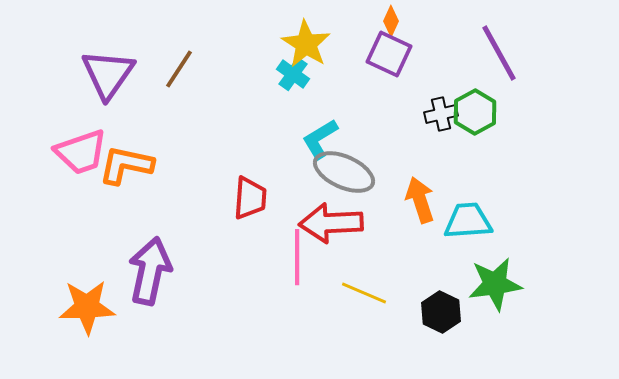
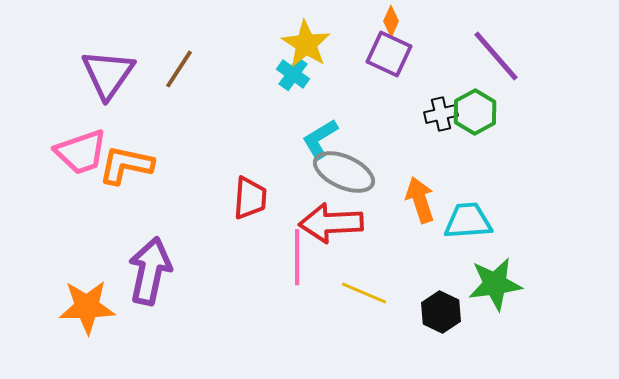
purple line: moved 3 px left, 3 px down; rotated 12 degrees counterclockwise
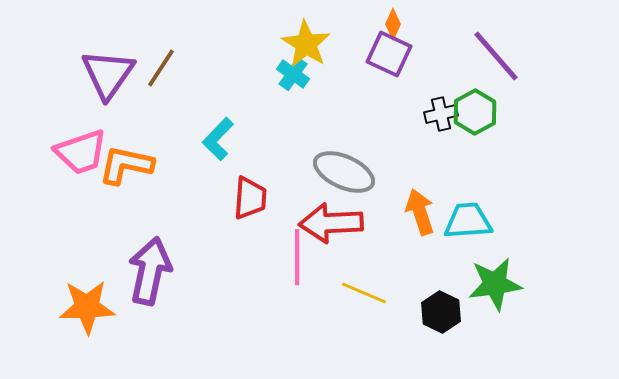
orange diamond: moved 2 px right, 3 px down
brown line: moved 18 px left, 1 px up
cyan L-shape: moved 102 px left; rotated 15 degrees counterclockwise
orange arrow: moved 12 px down
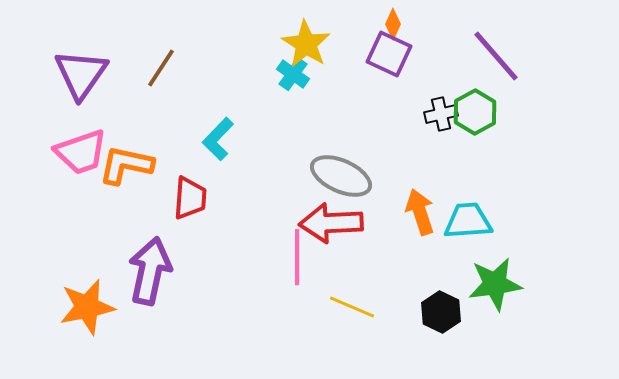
purple triangle: moved 27 px left
gray ellipse: moved 3 px left, 4 px down
red trapezoid: moved 60 px left
yellow line: moved 12 px left, 14 px down
orange star: rotated 10 degrees counterclockwise
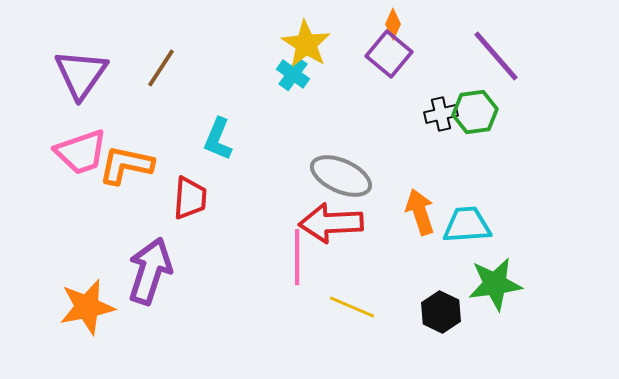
purple square: rotated 15 degrees clockwise
green hexagon: rotated 21 degrees clockwise
cyan L-shape: rotated 21 degrees counterclockwise
cyan trapezoid: moved 1 px left, 4 px down
purple arrow: rotated 6 degrees clockwise
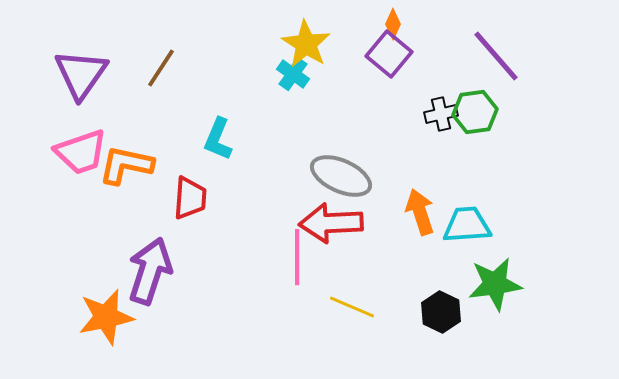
orange star: moved 19 px right, 10 px down
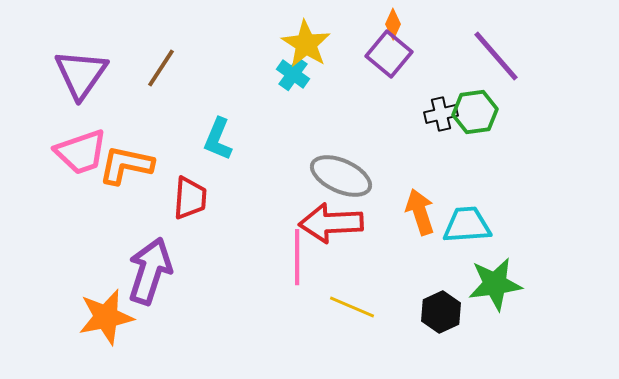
black hexagon: rotated 9 degrees clockwise
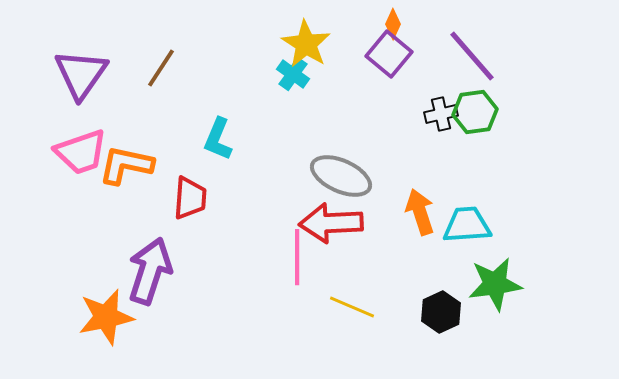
purple line: moved 24 px left
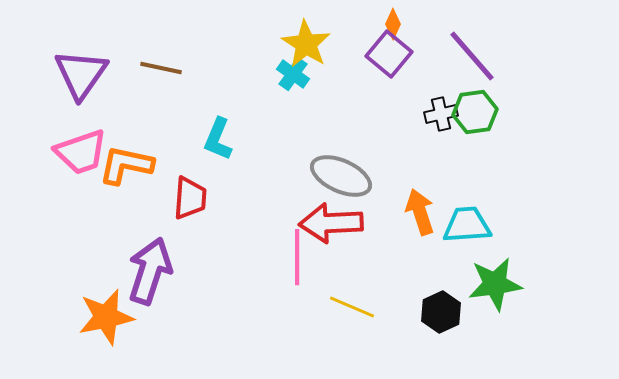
brown line: rotated 69 degrees clockwise
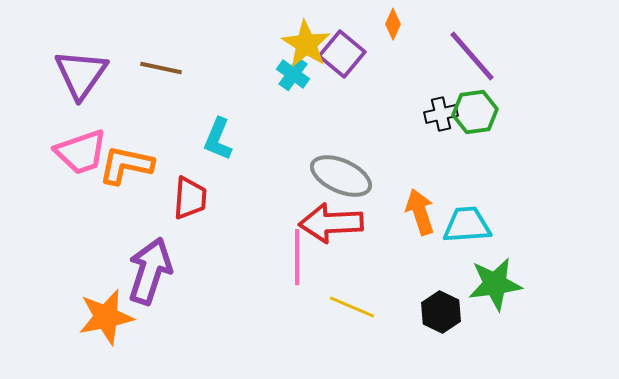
purple square: moved 47 px left
black hexagon: rotated 9 degrees counterclockwise
